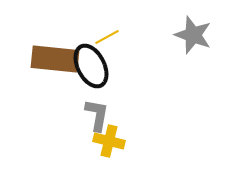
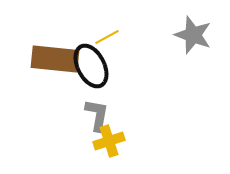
yellow cross: rotated 32 degrees counterclockwise
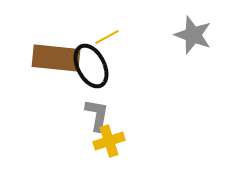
brown rectangle: moved 1 px right, 1 px up
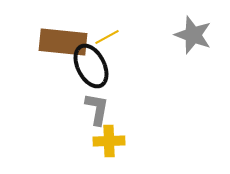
brown rectangle: moved 7 px right, 16 px up
gray L-shape: moved 6 px up
yellow cross: rotated 16 degrees clockwise
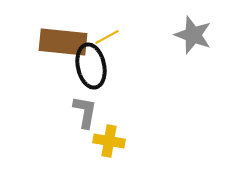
black ellipse: rotated 15 degrees clockwise
gray L-shape: moved 12 px left, 3 px down
yellow cross: rotated 12 degrees clockwise
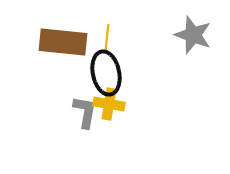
yellow line: rotated 55 degrees counterclockwise
black ellipse: moved 15 px right, 7 px down
yellow cross: moved 37 px up
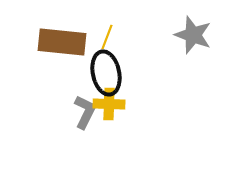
yellow line: rotated 15 degrees clockwise
brown rectangle: moved 1 px left
yellow cross: rotated 8 degrees counterclockwise
gray L-shape: rotated 16 degrees clockwise
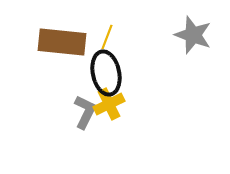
yellow cross: rotated 28 degrees counterclockwise
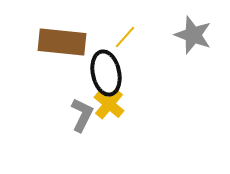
yellow line: moved 18 px right; rotated 20 degrees clockwise
yellow cross: rotated 24 degrees counterclockwise
gray L-shape: moved 3 px left, 3 px down
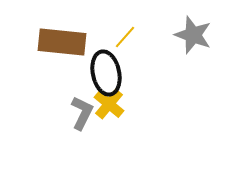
gray L-shape: moved 2 px up
